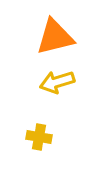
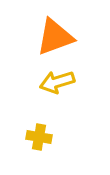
orange triangle: rotated 6 degrees counterclockwise
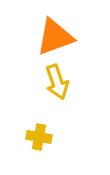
yellow arrow: rotated 92 degrees counterclockwise
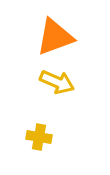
yellow arrow: rotated 48 degrees counterclockwise
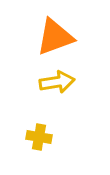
yellow arrow: rotated 32 degrees counterclockwise
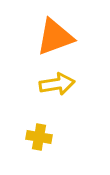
yellow arrow: moved 2 px down
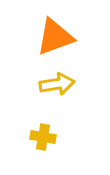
yellow cross: moved 4 px right
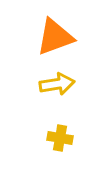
yellow cross: moved 17 px right, 1 px down
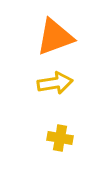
yellow arrow: moved 2 px left, 1 px up
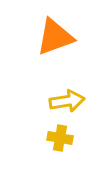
yellow arrow: moved 12 px right, 18 px down
